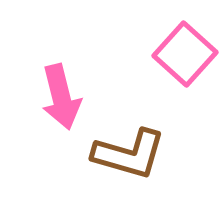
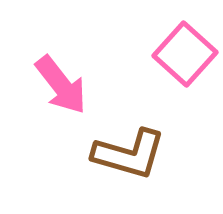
pink arrow: moved 12 px up; rotated 24 degrees counterclockwise
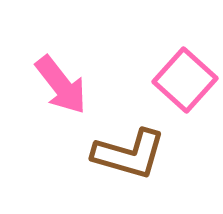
pink square: moved 26 px down
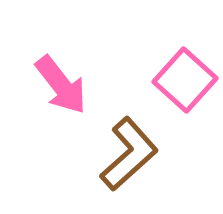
brown L-shape: rotated 58 degrees counterclockwise
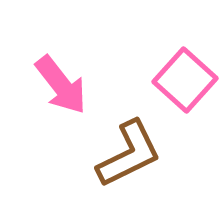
brown L-shape: rotated 16 degrees clockwise
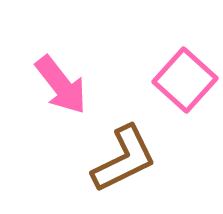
brown L-shape: moved 5 px left, 5 px down
